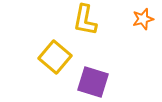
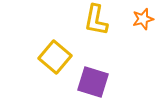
yellow L-shape: moved 11 px right
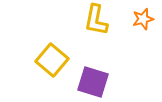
yellow square: moved 3 px left, 3 px down
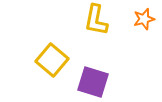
orange star: moved 1 px right
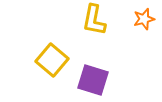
yellow L-shape: moved 2 px left
purple square: moved 2 px up
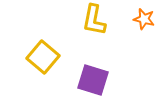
orange star: rotated 30 degrees clockwise
yellow square: moved 9 px left, 3 px up
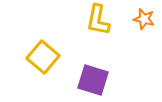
yellow L-shape: moved 4 px right
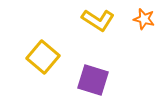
yellow L-shape: rotated 68 degrees counterclockwise
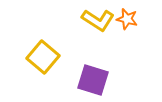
orange star: moved 17 px left
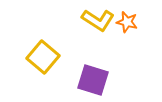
orange star: moved 3 px down
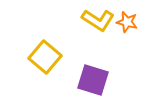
yellow square: moved 2 px right
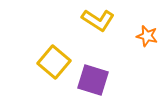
orange star: moved 20 px right, 14 px down
yellow square: moved 9 px right, 5 px down
